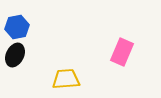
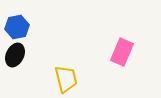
yellow trapezoid: rotated 80 degrees clockwise
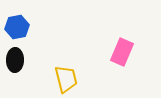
black ellipse: moved 5 px down; rotated 25 degrees counterclockwise
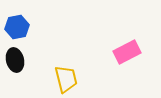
pink rectangle: moved 5 px right; rotated 40 degrees clockwise
black ellipse: rotated 15 degrees counterclockwise
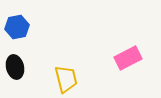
pink rectangle: moved 1 px right, 6 px down
black ellipse: moved 7 px down
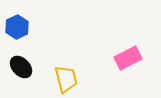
blue hexagon: rotated 15 degrees counterclockwise
black ellipse: moved 6 px right; rotated 30 degrees counterclockwise
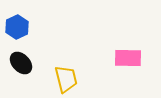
pink rectangle: rotated 28 degrees clockwise
black ellipse: moved 4 px up
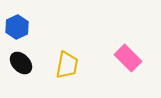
pink rectangle: rotated 44 degrees clockwise
yellow trapezoid: moved 1 px right, 14 px up; rotated 24 degrees clockwise
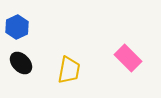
yellow trapezoid: moved 2 px right, 5 px down
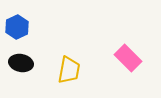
black ellipse: rotated 35 degrees counterclockwise
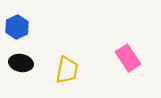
pink rectangle: rotated 12 degrees clockwise
yellow trapezoid: moved 2 px left
